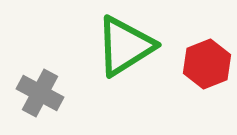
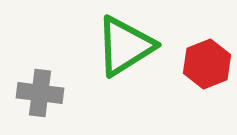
gray cross: rotated 21 degrees counterclockwise
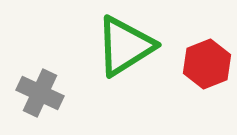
gray cross: rotated 18 degrees clockwise
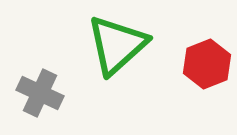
green triangle: moved 8 px left, 1 px up; rotated 10 degrees counterclockwise
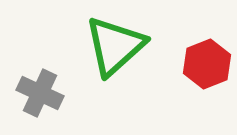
green triangle: moved 2 px left, 1 px down
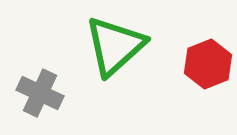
red hexagon: moved 1 px right
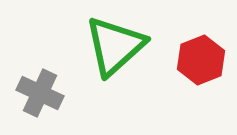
red hexagon: moved 7 px left, 4 px up
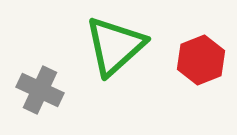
gray cross: moved 3 px up
